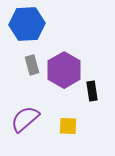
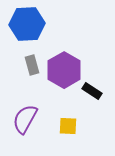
black rectangle: rotated 48 degrees counterclockwise
purple semicircle: rotated 20 degrees counterclockwise
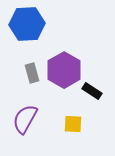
gray rectangle: moved 8 px down
yellow square: moved 5 px right, 2 px up
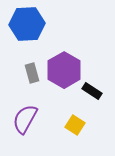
yellow square: moved 2 px right, 1 px down; rotated 30 degrees clockwise
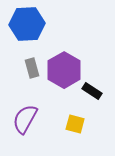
gray rectangle: moved 5 px up
yellow square: moved 1 px up; rotated 18 degrees counterclockwise
